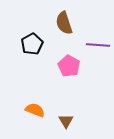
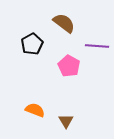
brown semicircle: rotated 145 degrees clockwise
purple line: moved 1 px left, 1 px down
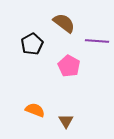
purple line: moved 5 px up
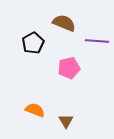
brown semicircle: rotated 15 degrees counterclockwise
black pentagon: moved 1 px right, 1 px up
pink pentagon: moved 2 px down; rotated 30 degrees clockwise
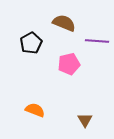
black pentagon: moved 2 px left
pink pentagon: moved 4 px up
brown triangle: moved 19 px right, 1 px up
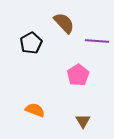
brown semicircle: rotated 25 degrees clockwise
pink pentagon: moved 9 px right, 11 px down; rotated 20 degrees counterclockwise
brown triangle: moved 2 px left, 1 px down
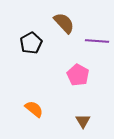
pink pentagon: rotated 10 degrees counterclockwise
orange semicircle: moved 1 px left, 1 px up; rotated 18 degrees clockwise
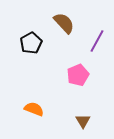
purple line: rotated 65 degrees counterclockwise
pink pentagon: rotated 20 degrees clockwise
orange semicircle: rotated 18 degrees counterclockwise
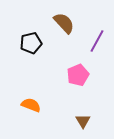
black pentagon: rotated 15 degrees clockwise
orange semicircle: moved 3 px left, 4 px up
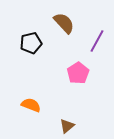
pink pentagon: moved 2 px up; rotated 10 degrees counterclockwise
brown triangle: moved 16 px left, 5 px down; rotated 21 degrees clockwise
